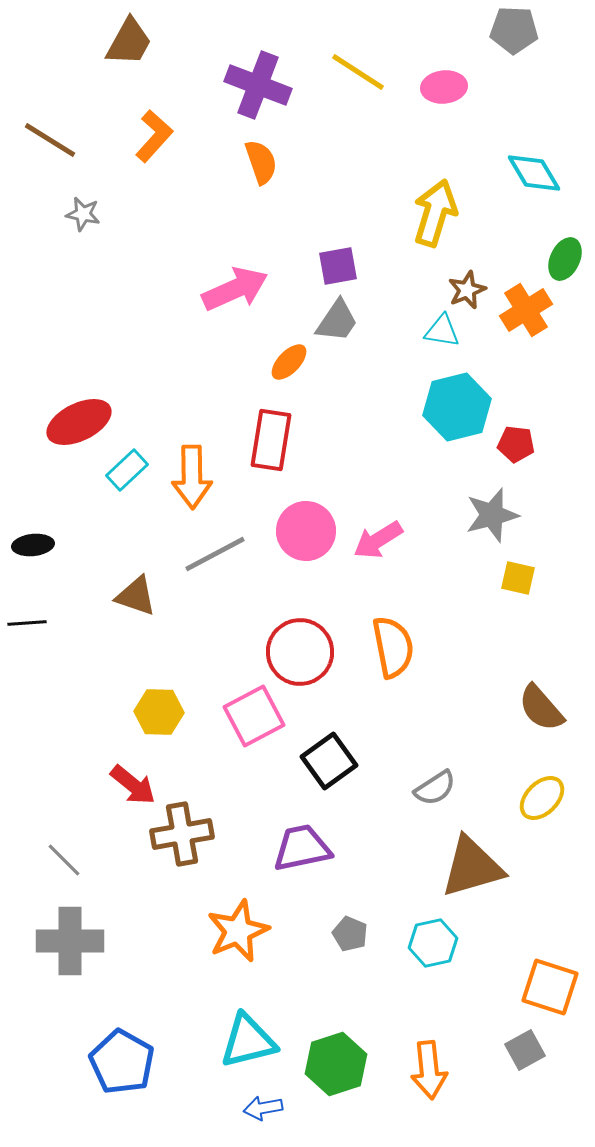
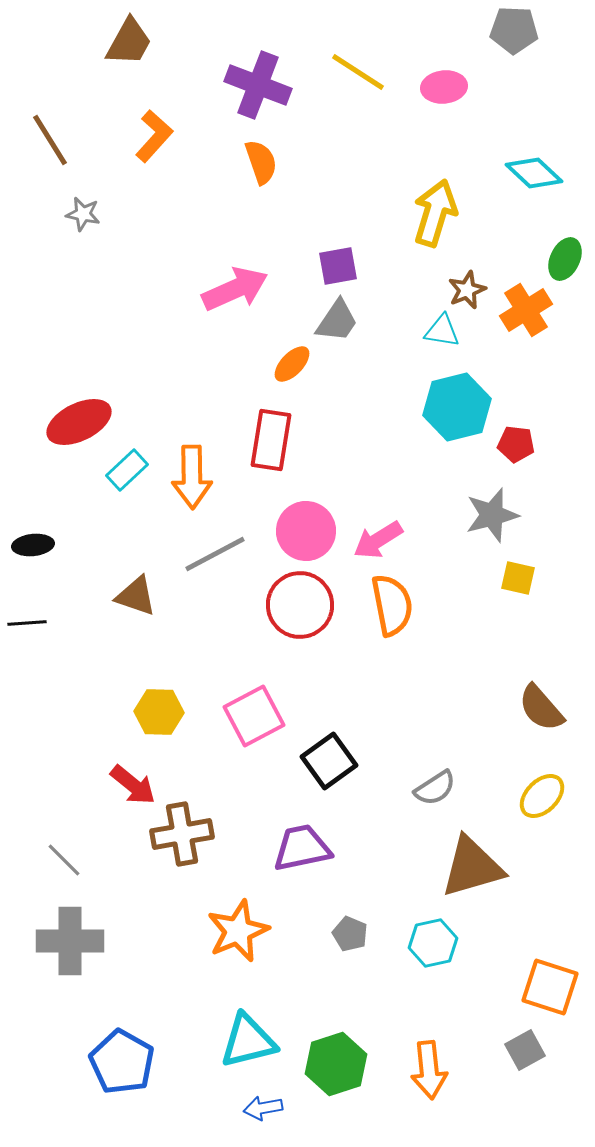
brown line at (50, 140): rotated 26 degrees clockwise
cyan diamond at (534, 173): rotated 16 degrees counterclockwise
orange ellipse at (289, 362): moved 3 px right, 2 px down
orange semicircle at (393, 647): moved 1 px left, 42 px up
red circle at (300, 652): moved 47 px up
yellow ellipse at (542, 798): moved 2 px up
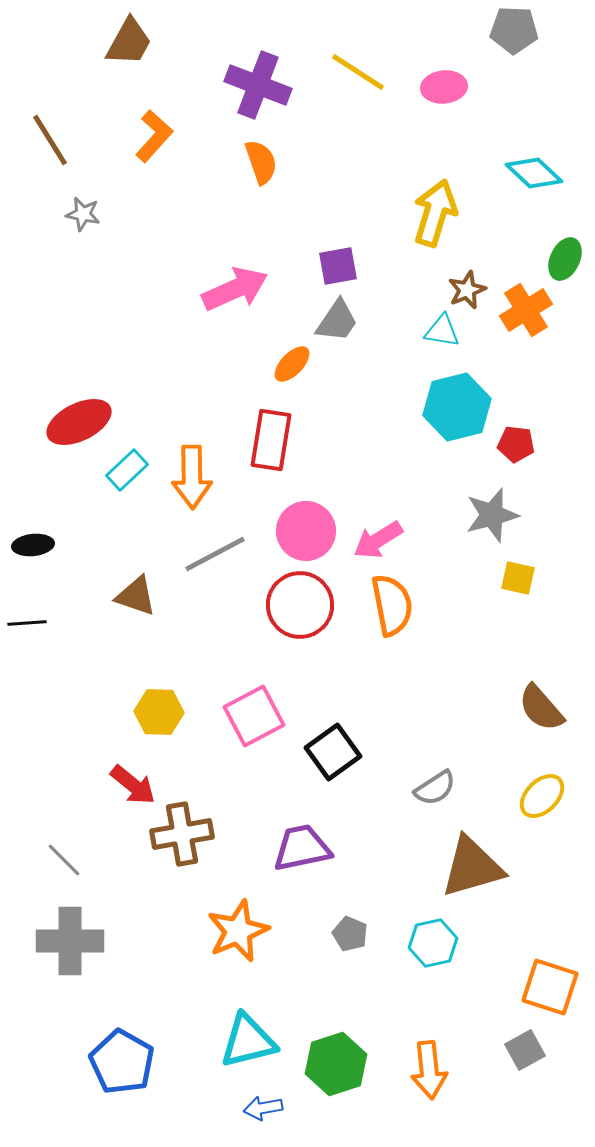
black square at (329, 761): moved 4 px right, 9 px up
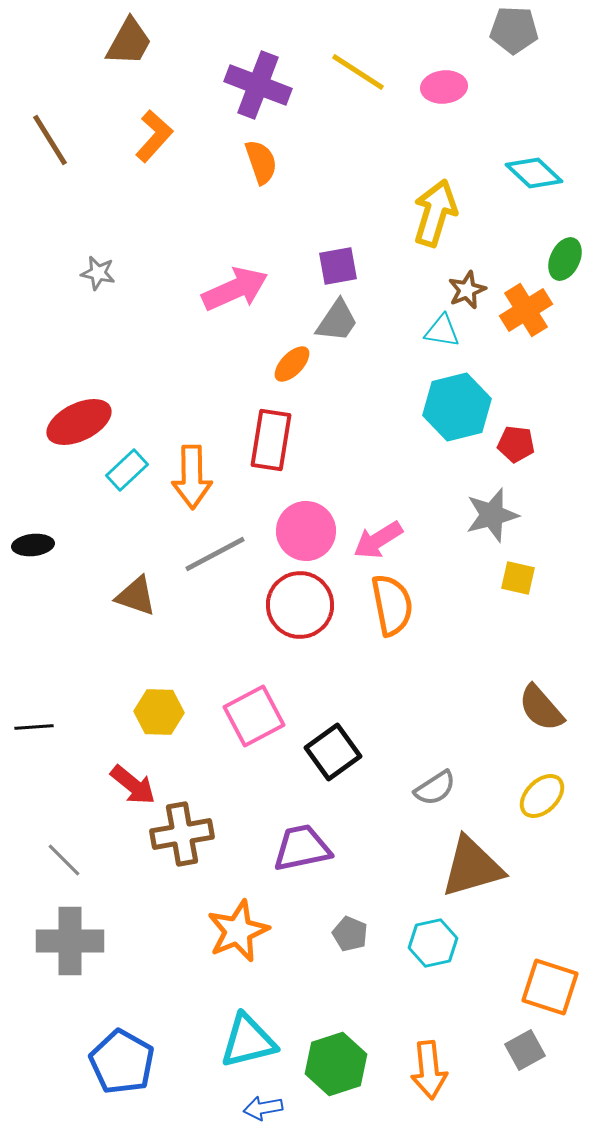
gray star at (83, 214): moved 15 px right, 59 px down
black line at (27, 623): moved 7 px right, 104 px down
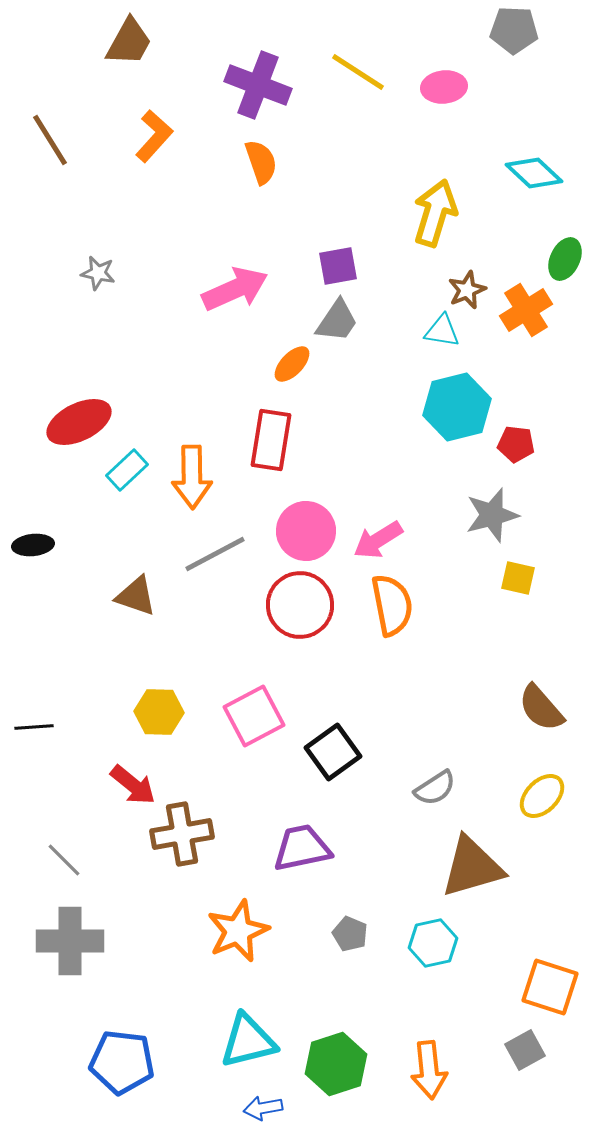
blue pentagon at (122, 1062): rotated 22 degrees counterclockwise
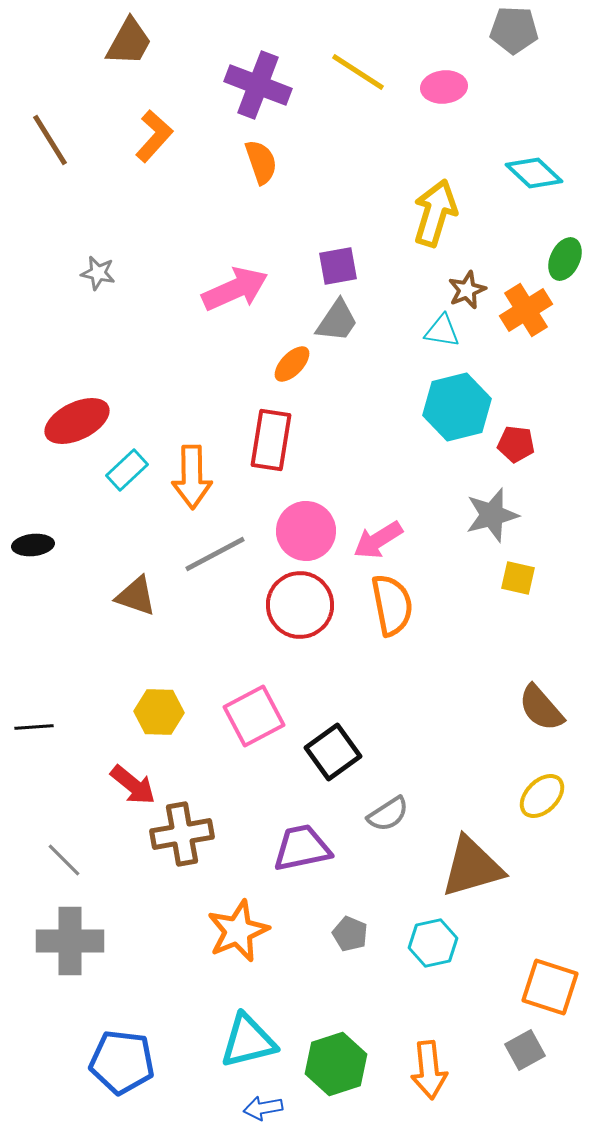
red ellipse at (79, 422): moved 2 px left, 1 px up
gray semicircle at (435, 788): moved 47 px left, 26 px down
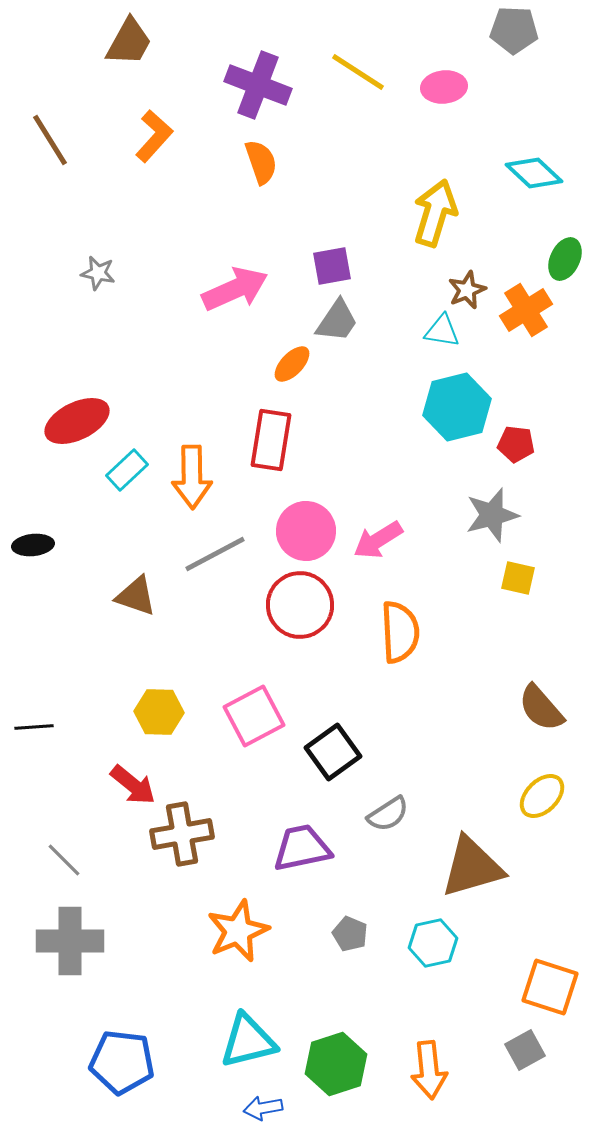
purple square at (338, 266): moved 6 px left
orange semicircle at (392, 605): moved 8 px right, 27 px down; rotated 8 degrees clockwise
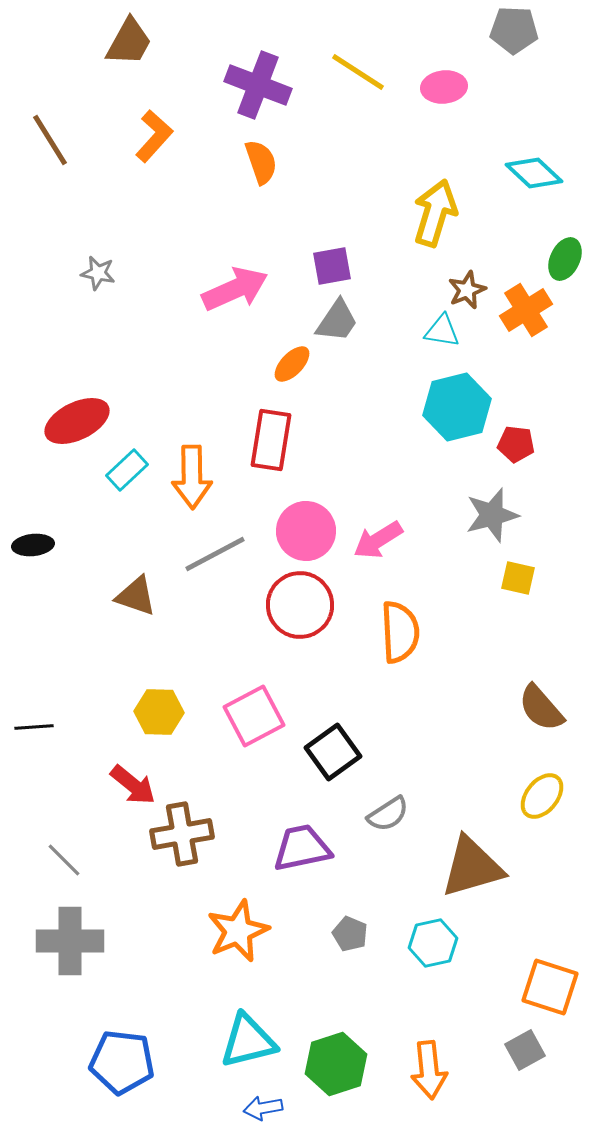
yellow ellipse at (542, 796): rotated 6 degrees counterclockwise
